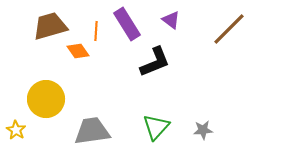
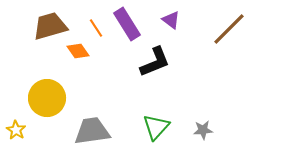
orange line: moved 3 px up; rotated 36 degrees counterclockwise
yellow circle: moved 1 px right, 1 px up
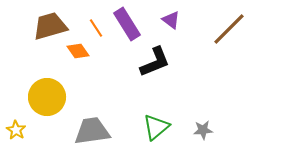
yellow circle: moved 1 px up
green triangle: rotated 8 degrees clockwise
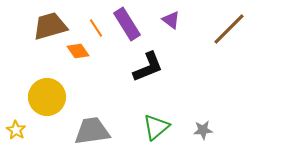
black L-shape: moved 7 px left, 5 px down
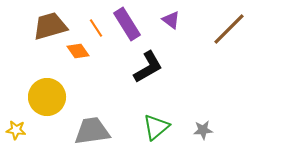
black L-shape: rotated 8 degrees counterclockwise
yellow star: rotated 24 degrees counterclockwise
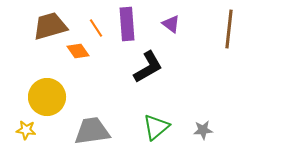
purple triangle: moved 4 px down
purple rectangle: rotated 28 degrees clockwise
brown line: rotated 39 degrees counterclockwise
yellow star: moved 10 px right
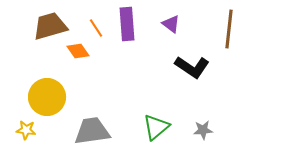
black L-shape: moved 44 px right; rotated 64 degrees clockwise
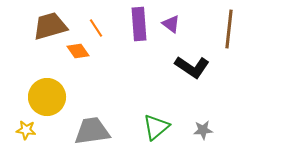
purple rectangle: moved 12 px right
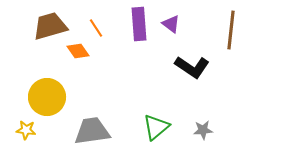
brown line: moved 2 px right, 1 px down
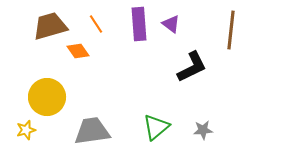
orange line: moved 4 px up
black L-shape: rotated 60 degrees counterclockwise
yellow star: rotated 24 degrees counterclockwise
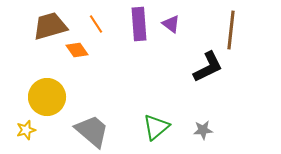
orange diamond: moved 1 px left, 1 px up
black L-shape: moved 16 px right
gray trapezoid: rotated 48 degrees clockwise
